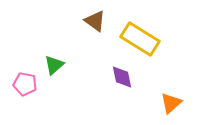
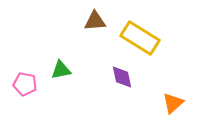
brown triangle: rotated 40 degrees counterclockwise
yellow rectangle: moved 1 px up
green triangle: moved 7 px right, 5 px down; rotated 30 degrees clockwise
orange triangle: moved 2 px right
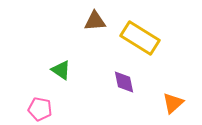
green triangle: rotated 45 degrees clockwise
purple diamond: moved 2 px right, 5 px down
pink pentagon: moved 15 px right, 25 px down
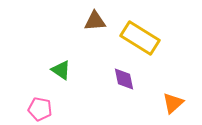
purple diamond: moved 3 px up
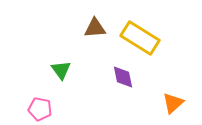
brown triangle: moved 7 px down
green triangle: rotated 20 degrees clockwise
purple diamond: moved 1 px left, 2 px up
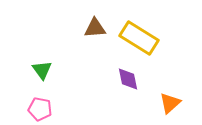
yellow rectangle: moved 1 px left
green triangle: moved 19 px left
purple diamond: moved 5 px right, 2 px down
orange triangle: moved 3 px left
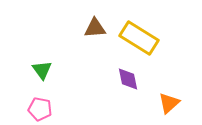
orange triangle: moved 1 px left
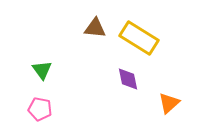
brown triangle: rotated 10 degrees clockwise
